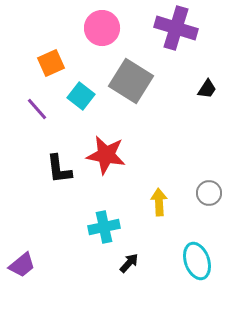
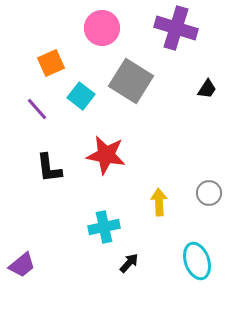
black L-shape: moved 10 px left, 1 px up
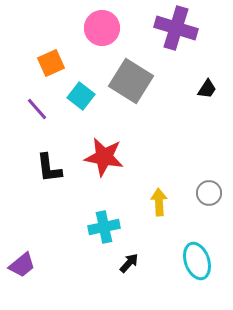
red star: moved 2 px left, 2 px down
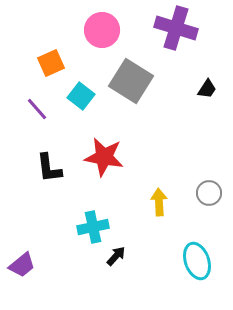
pink circle: moved 2 px down
cyan cross: moved 11 px left
black arrow: moved 13 px left, 7 px up
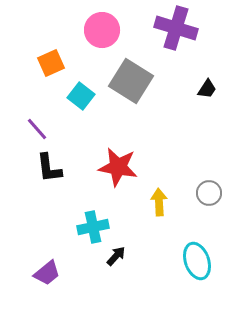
purple line: moved 20 px down
red star: moved 14 px right, 10 px down
purple trapezoid: moved 25 px right, 8 px down
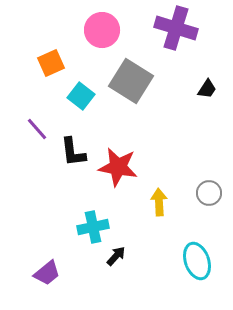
black L-shape: moved 24 px right, 16 px up
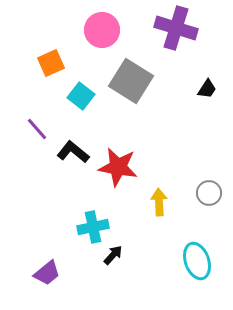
black L-shape: rotated 136 degrees clockwise
black arrow: moved 3 px left, 1 px up
